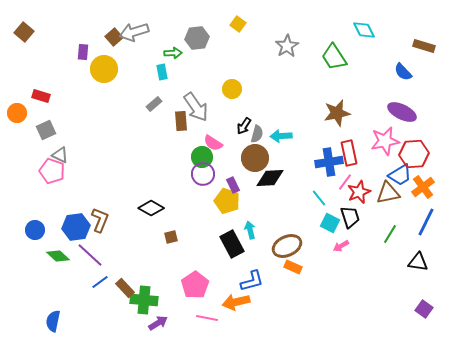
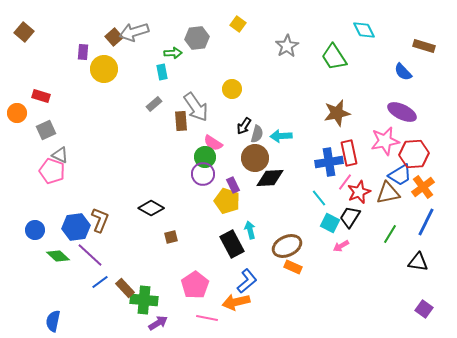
green circle at (202, 157): moved 3 px right
black trapezoid at (350, 217): rotated 130 degrees counterclockwise
blue L-shape at (252, 281): moved 5 px left; rotated 25 degrees counterclockwise
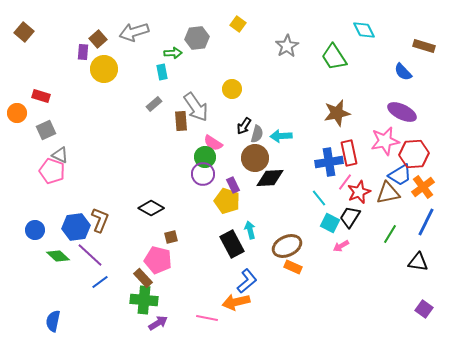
brown square at (114, 37): moved 16 px left, 2 px down
pink pentagon at (195, 285): moved 37 px left, 25 px up; rotated 24 degrees counterclockwise
brown rectangle at (125, 288): moved 18 px right, 10 px up
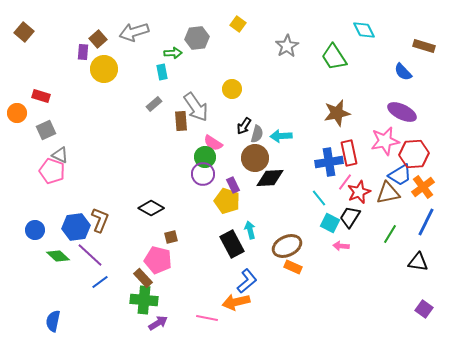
pink arrow at (341, 246): rotated 35 degrees clockwise
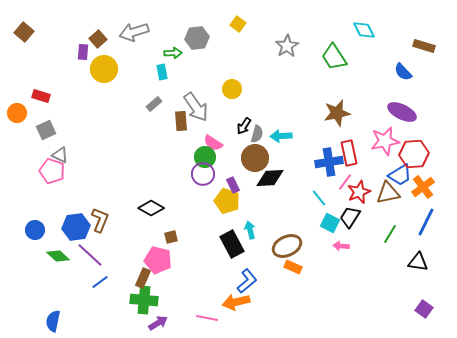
brown rectangle at (143, 278): rotated 66 degrees clockwise
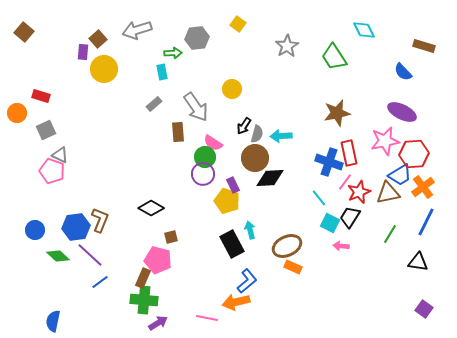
gray arrow at (134, 32): moved 3 px right, 2 px up
brown rectangle at (181, 121): moved 3 px left, 11 px down
blue cross at (329, 162): rotated 28 degrees clockwise
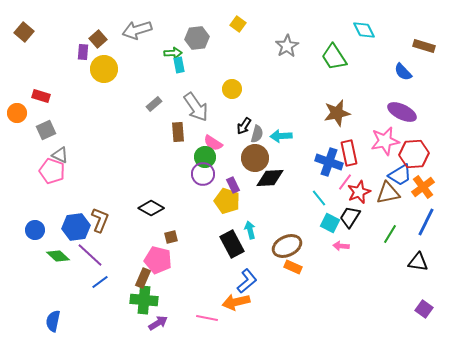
cyan rectangle at (162, 72): moved 17 px right, 7 px up
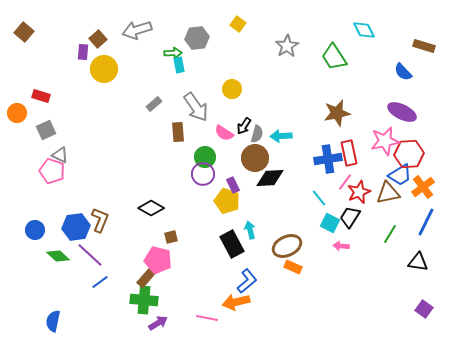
pink semicircle at (213, 143): moved 11 px right, 10 px up
red hexagon at (414, 154): moved 5 px left
blue cross at (329, 162): moved 1 px left, 3 px up; rotated 28 degrees counterclockwise
brown rectangle at (143, 278): moved 3 px right; rotated 18 degrees clockwise
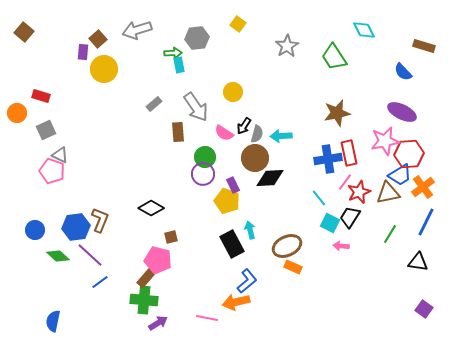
yellow circle at (232, 89): moved 1 px right, 3 px down
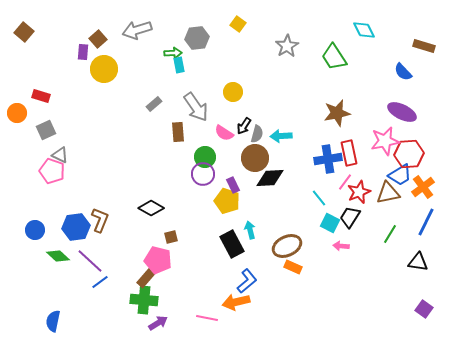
purple line at (90, 255): moved 6 px down
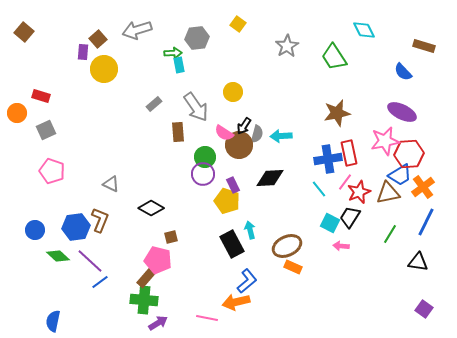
gray triangle at (60, 155): moved 51 px right, 29 px down
brown circle at (255, 158): moved 16 px left, 13 px up
cyan line at (319, 198): moved 9 px up
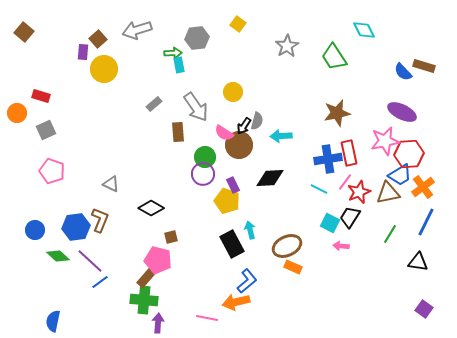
brown rectangle at (424, 46): moved 20 px down
gray semicircle at (257, 134): moved 13 px up
cyan line at (319, 189): rotated 24 degrees counterclockwise
purple arrow at (158, 323): rotated 54 degrees counterclockwise
